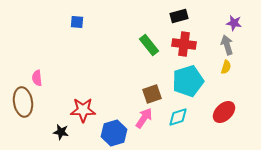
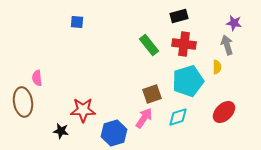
yellow semicircle: moved 9 px left; rotated 16 degrees counterclockwise
black star: moved 1 px up
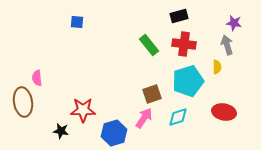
red ellipse: rotated 55 degrees clockwise
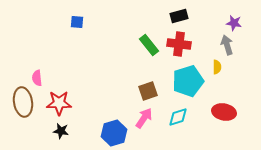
red cross: moved 5 px left
brown square: moved 4 px left, 3 px up
red star: moved 24 px left, 7 px up
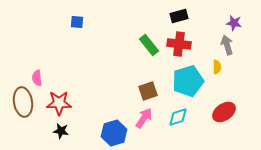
red ellipse: rotated 45 degrees counterclockwise
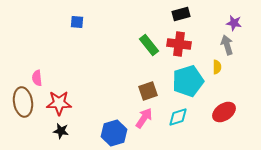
black rectangle: moved 2 px right, 2 px up
